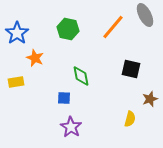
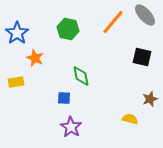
gray ellipse: rotated 15 degrees counterclockwise
orange line: moved 5 px up
black square: moved 11 px right, 12 px up
yellow semicircle: rotated 91 degrees counterclockwise
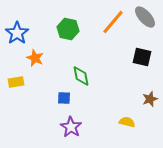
gray ellipse: moved 2 px down
yellow semicircle: moved 3 px left, 3 px down
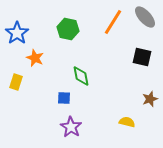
orange line: rotated 8 degrees counterclockwise
yellow rectangle: rotated 63 degrees counterclockwise
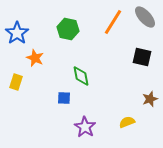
yellow semicircle: rotated 35 degrees counterclockwise
purple star: moved 14 px right
